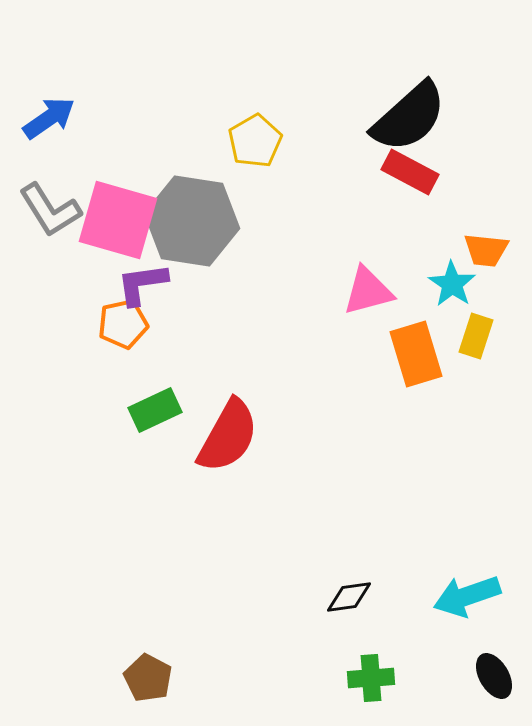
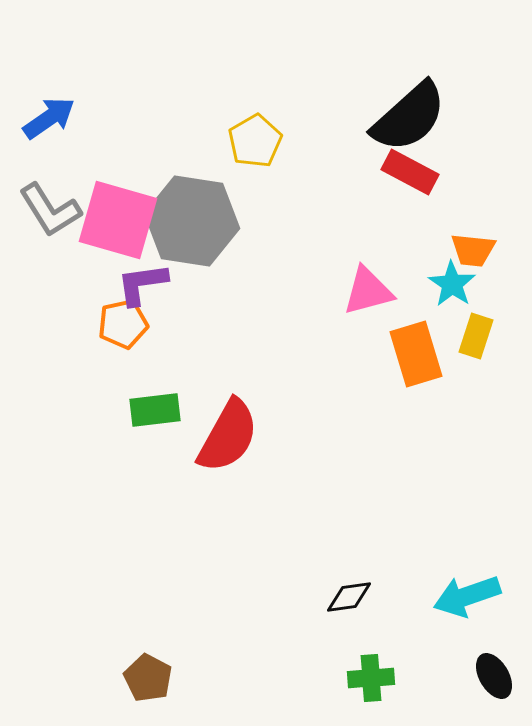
orange trapezoid: moved 13 px left
green rectangle: rotated 18 degrees clockwise
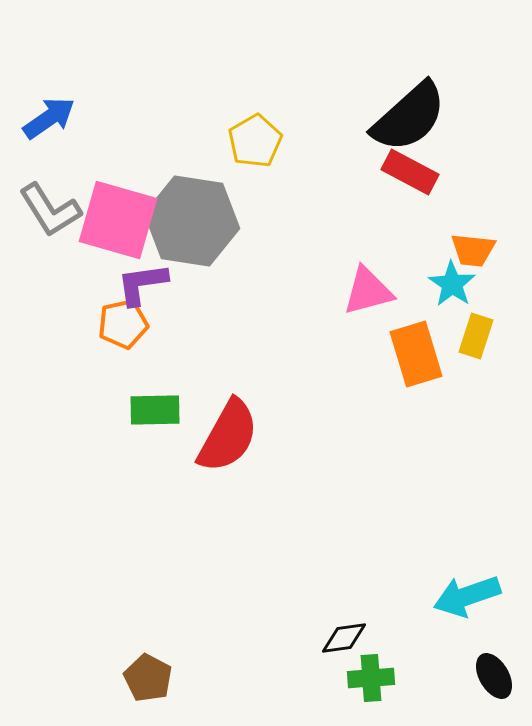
green rectangle: rotated 6 degrees clockwise
black diamond: moved 5 px left, 41 px down
